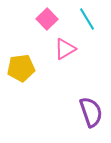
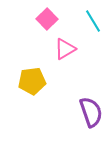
cyan line: moved 6 px right, 2 px down
yellow pentagon: moved 11 px right, 13 px down
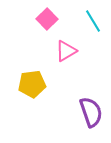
pink triangle: moved 1 px right, 2 px down
yellow pentagon: moved 3 px down
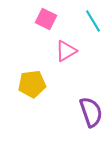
pink square: moved 1 px left; rotated 20 degrees counterclockwise
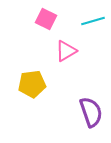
cyan line: rotated 75 degrees counterclockwise
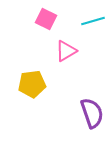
purple semicircle: moved 1 px right, 1 px down
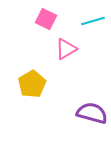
pink triangle: moved 2 px up
yellow pentagon: rotated 24 degrees counterclockwise
purple semicircle: rotated 56 degrees counterclockwise
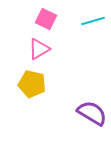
pink triangle: moved 27 px left
yellow pentagon: rotated 28 degrees counterclockwise
purple semicircle: rotated 16 degrees clockwise
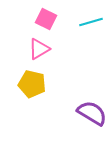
cyan line: moved 2 px left, 1 px down
